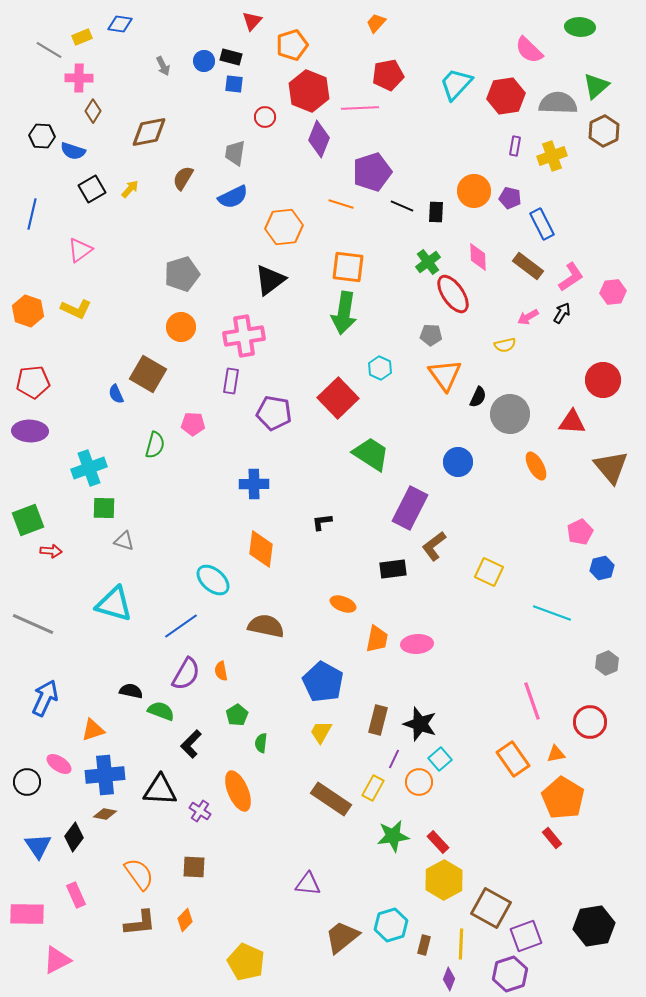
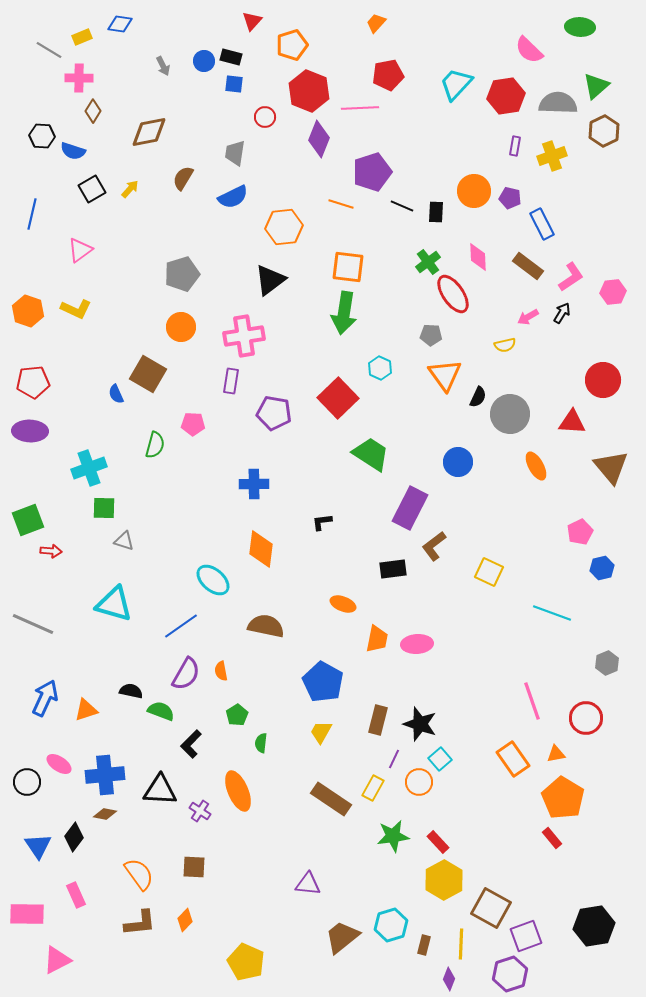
red circle at (590, 722): moved 4 px left, 4 px up
orange triangle at (93, 730): moved 7 px left, 20 px up
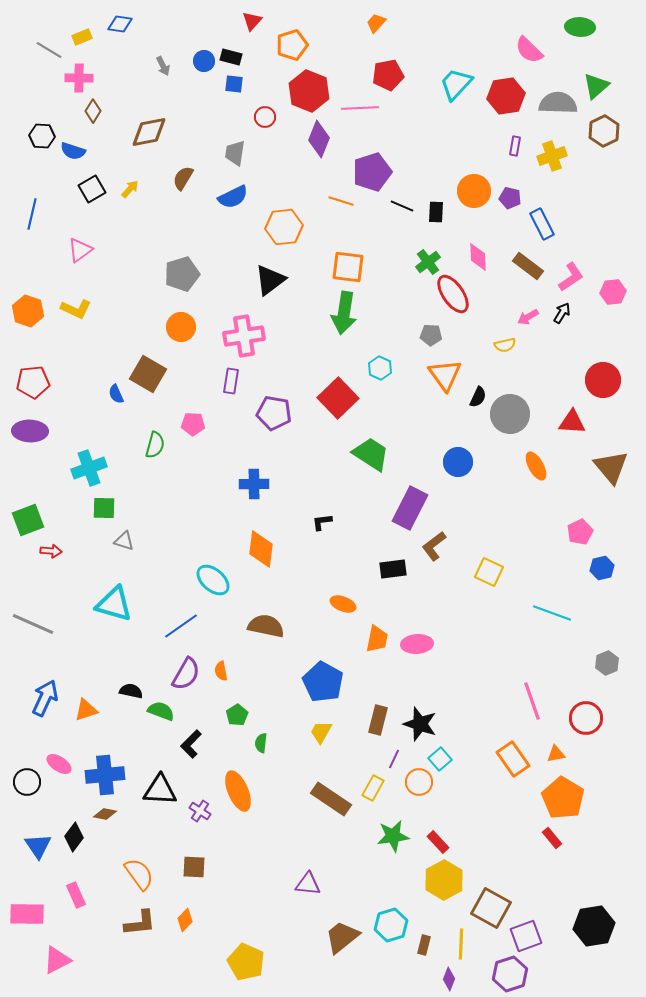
orange line at (341, 204): moved 3 px up
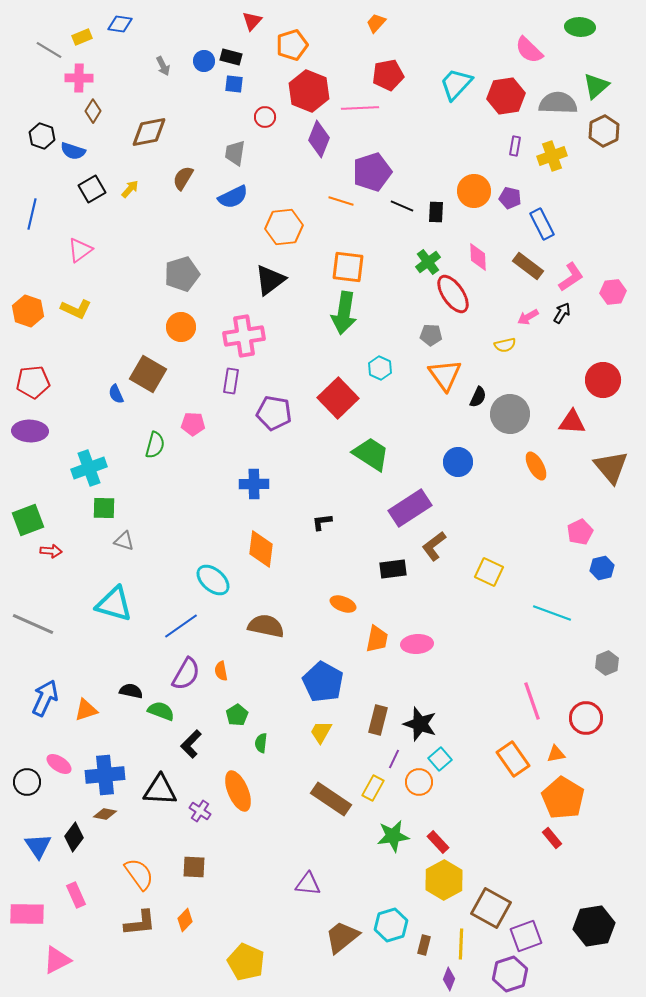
black hexagon at (42, 136): rotated 15 degrees clockwise
purple rectangle at (410, 508): rotated 30 degrees clockwise
